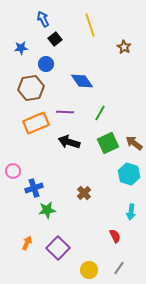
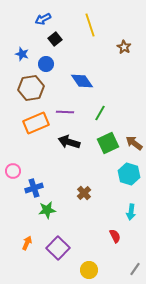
blue arrow: rotated 91 degrees counterclockwise
blue star: moved 1 px right, 6 px down; rotated 24 degrees clockwise
gray line: moved 16 px right, 1 px down
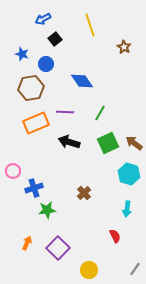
cyan arrow: moved 4 px left, 3 px up
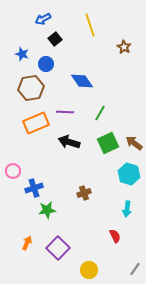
brown cross: rotated 24 degrees clockwise
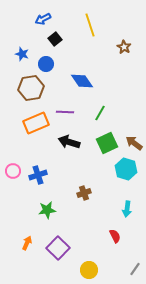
green square: moved 1 px left
cyan hexagon: moved 3 px left, 5 px up
blue cross: moved 4 px right, 13 px up
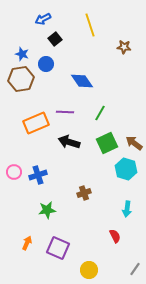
brown star: rotated 24 degrees counterclockwise
brown hexagon: moved 10 px left, 9 px up
pink circle: moved 1 px right, 1 px down
purple square: rotated 20 degrees counterclockwise
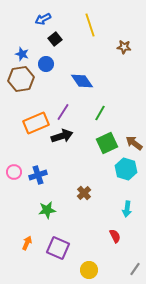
purple line: moved 2 px left; rotated 60 degrees counterclockwise
black arrow: moved 7 px left, 6 px up; rotated 145 degrees clockwise
brown cross: rotated 24 degrees counterclockwise
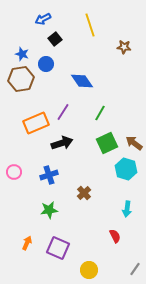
black arrow: moved 7 px down
blue cross: moved 11 px right
green star: moved 2 px right
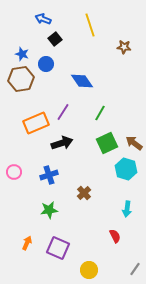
blue arrow: rotated 49 degrees clockwise
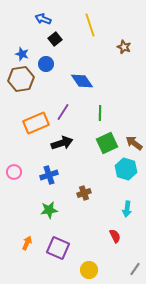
brown star: rotated 16 degrees clockwise
green line: rotated 28 degrees counterclockwise
brown cross: rotated 24 degrees clockwise
